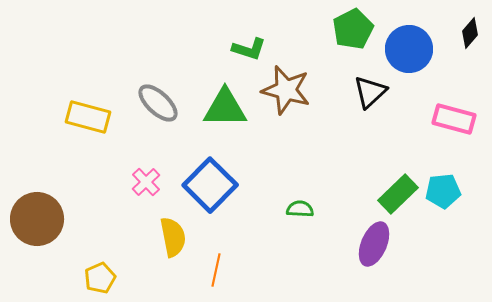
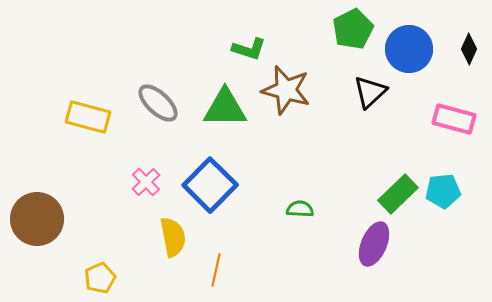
black diamond: moved 1 px left, 16 px down; rotated 16 degrees counterclockwise
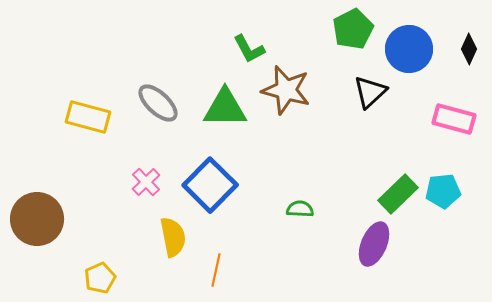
green L-shape: rotated 44 degrees clockwise
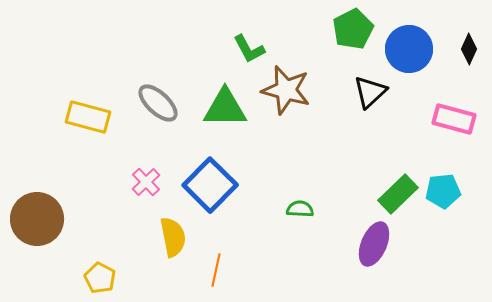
yellow pentagon: rotated 20 degrees counterclockwise
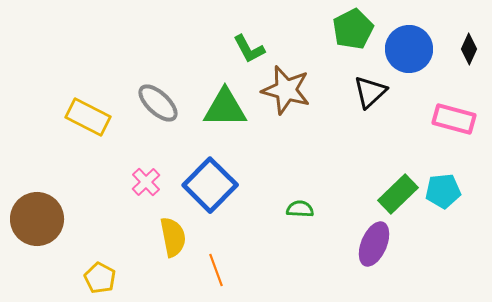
yellow rectangle: rotated 12 degrees clockwise
orange line: rotated 32 degrees counterclockwise
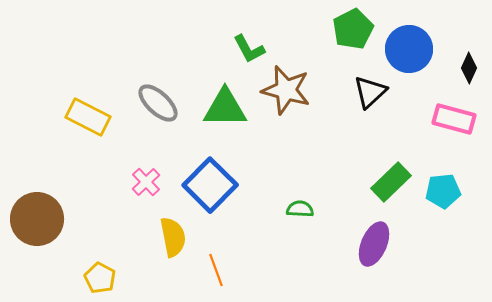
black diamond: moved 19 px down
green rectangle: moved 7 px left, 12 px up
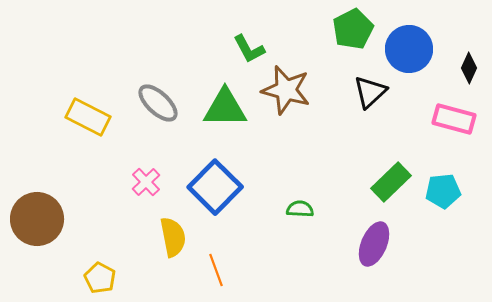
blue square: moved 5 px right, 2 px down
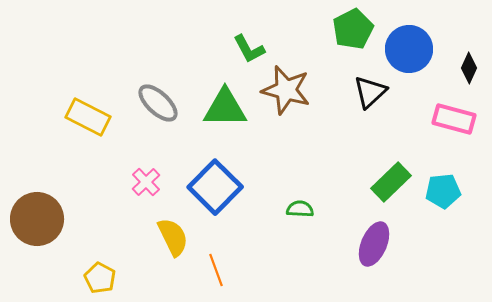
yellow semicircle: rotated 15 degrees counterclockwise
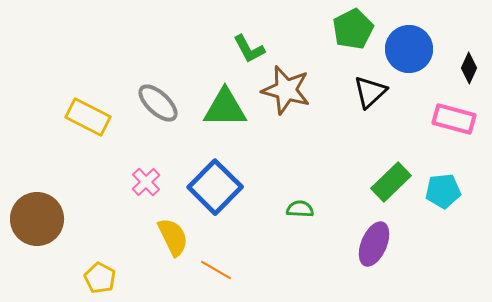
orange line: rotated 40 degrees counterclockwise
